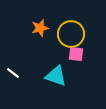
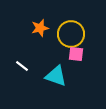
white line: moved 9 px right, 7 px up
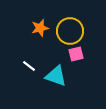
yellow circle: moved 1 px left, 3 px up
pink square: rotated 21 degrees counterclockwise
white line: moved 7 px right
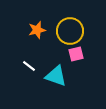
orange star: moved 3 px left, 2 px down
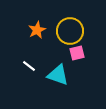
orange star: rotated 12 degrees counterclockwise
pink square: moved 1 px right, 1 px up
cyan triangle: moved 2 px right, 1 px up
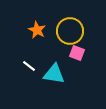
orange star: rotated 18 degrees counterclockwise
pink square: rotated 35 degrees clockwise
cyan triangle: moved 4 px left, 1 px up; rotated 10 degrees counterclockwise
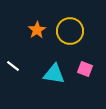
orange star: rotated 12 degrees clockwise
pink square: moved 8 px right, 16 px down
white line: moved 16 px left
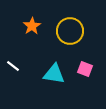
orange star: moved 5 px left, 4 px up
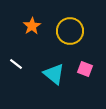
white line: moved 3 px right, 2 px up
cyan triangle: rotated 30 degrees clockwise
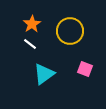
orange star: moved 2 px up
white line: moved 14 px right, 20 px up
cyan triangle: moved 10 px left; rotated 45 degrees clockwise
